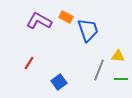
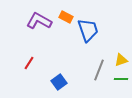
yellow triangle: moved 3 px right, 4 px down; rotated 24 degrees counterclockwise
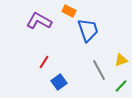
orange rectangle: moved 3 px right, 6 px up
red line: moved 15 px right, 1 px up
gray line: rotated 50 degrees counterclockwise
green line: moved 7 px down; rotated 48 degrees counterclockwise
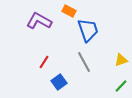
gray line: moved 15 px left, 8 px up
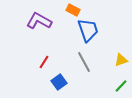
orange rectangle: moved 4 px right, 1 px up
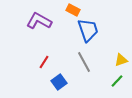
green line: moved 4 px left, 5 px up
